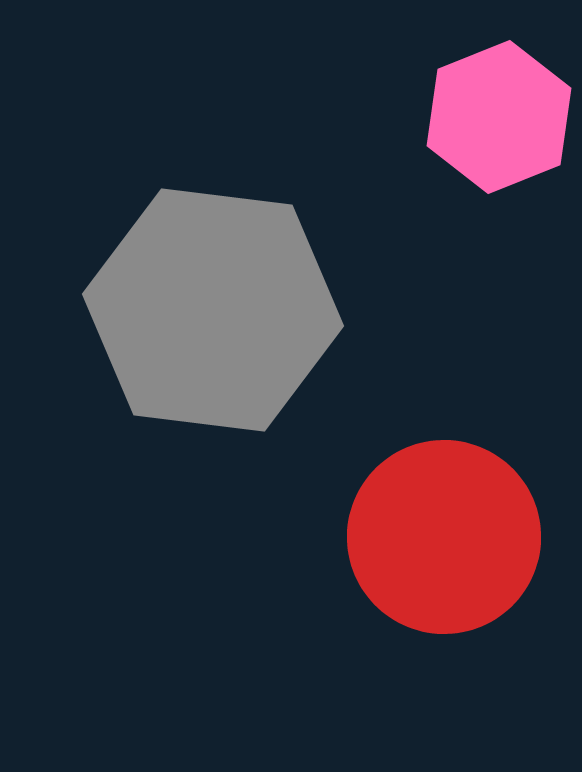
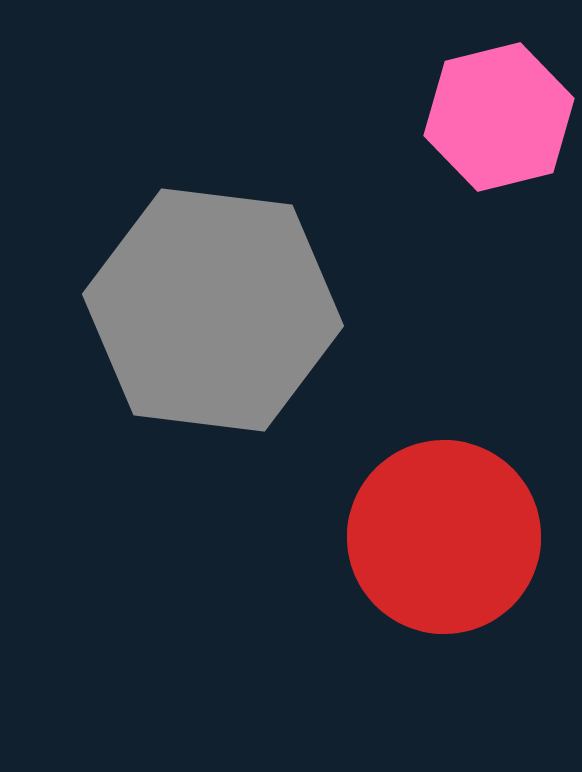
pink hexagon: rotated 8 degrees clockwise
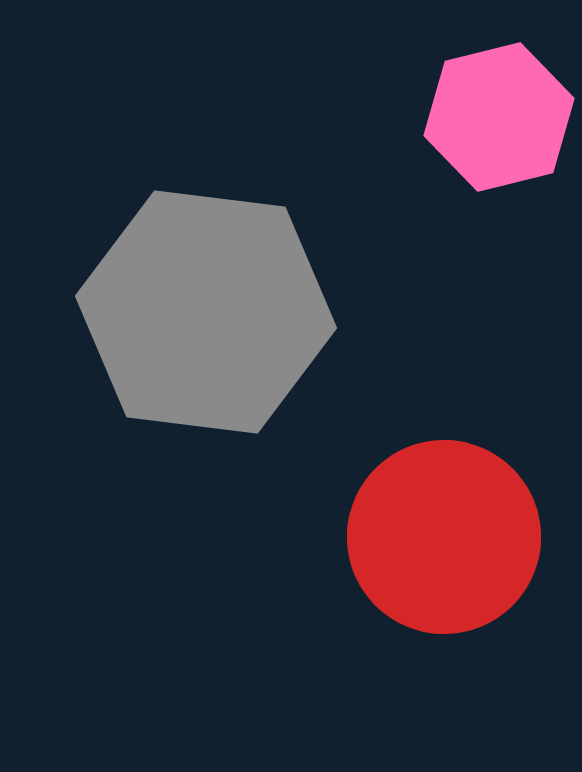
gray hexagon: moved 7 px left, 2 px down
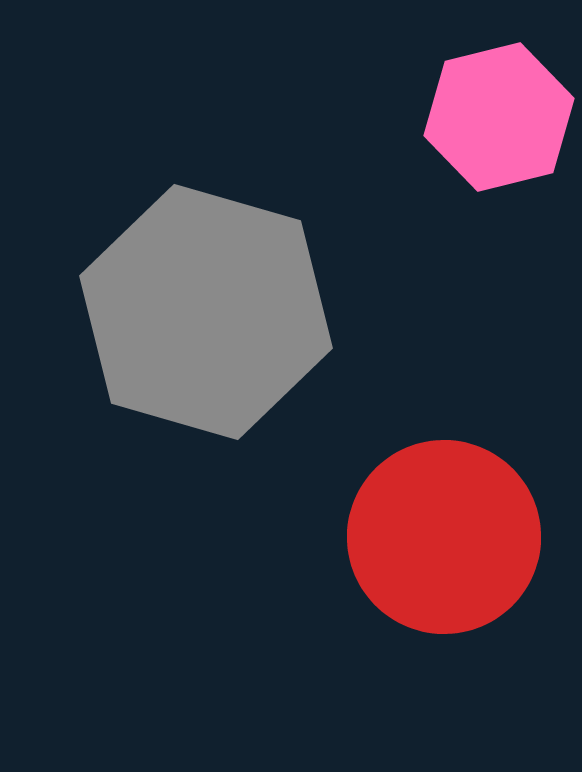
gray hexagon: rotated 9 degrees clockwise
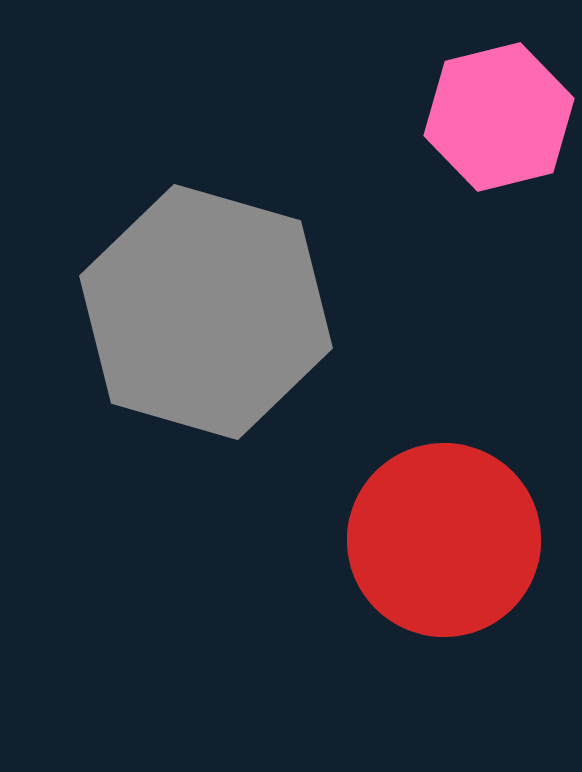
red circle: moved 3 px down
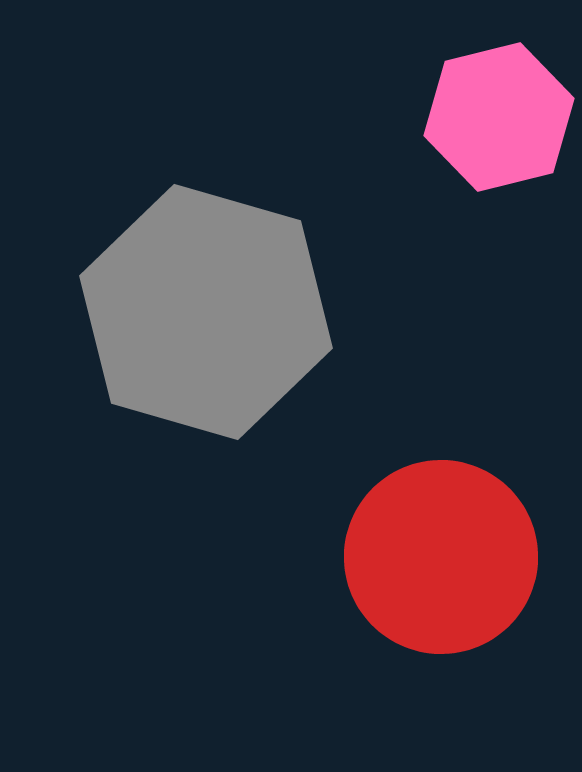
red circle: moved 3 px left, 17 px down
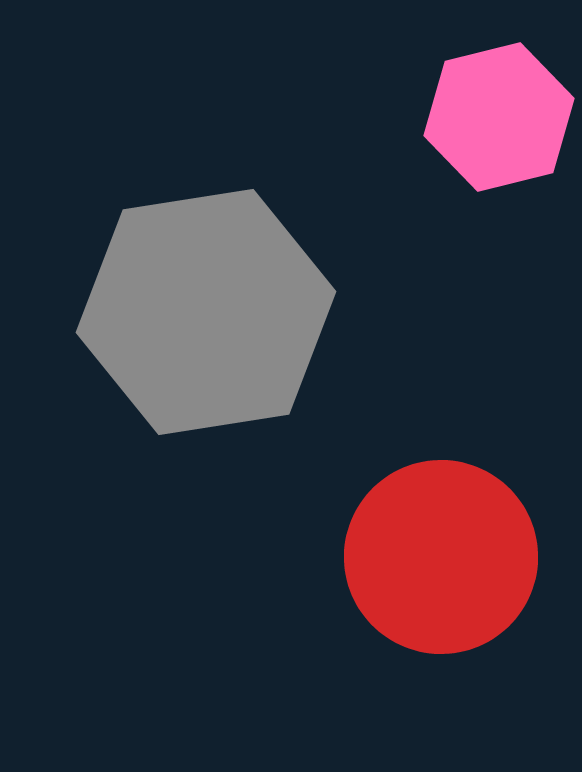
gray hexagon: rotated 25 degrees counterclockwise
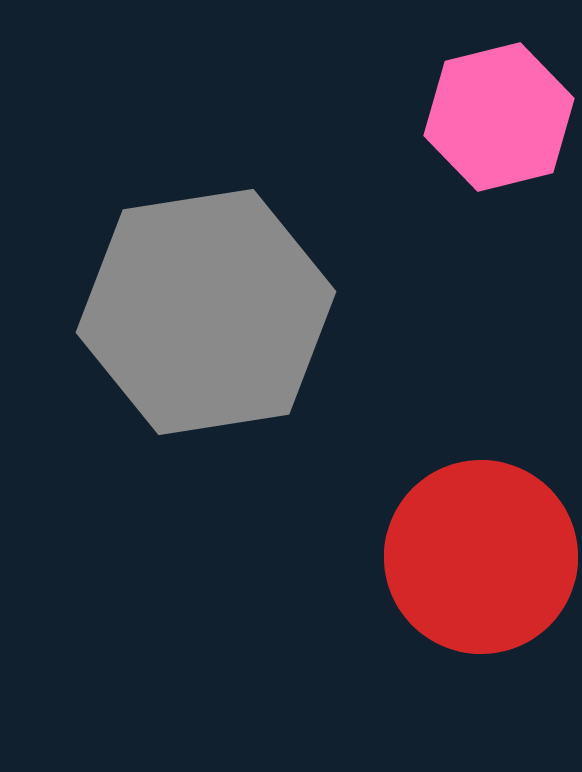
red circle: moved 40 px right
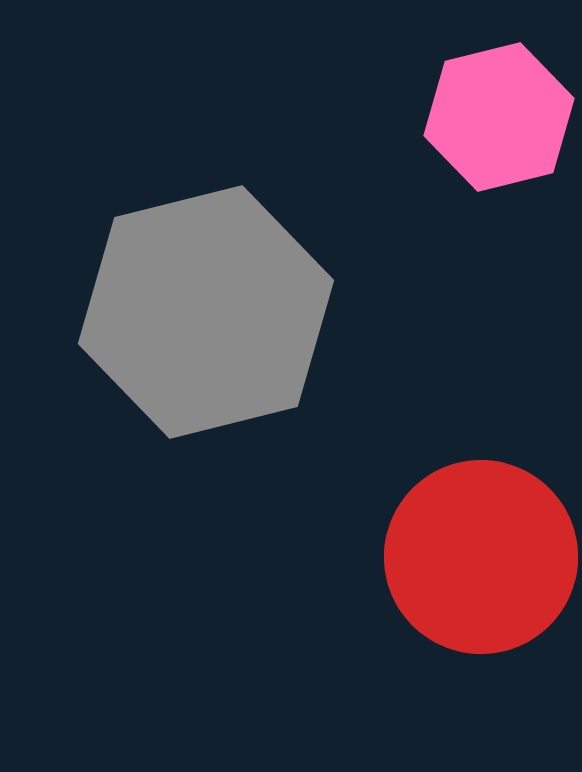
gray hexagon: rotated 5 degrees counterclockwise
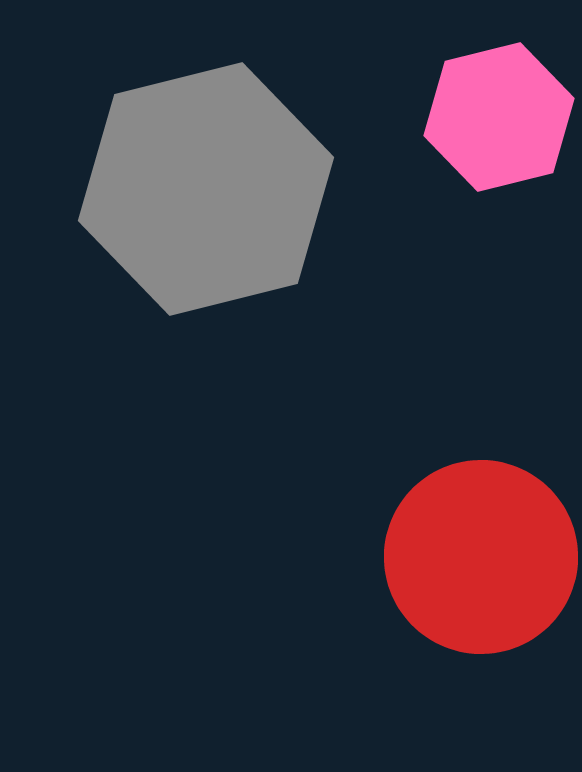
gray hexagon: moved 123 px up
